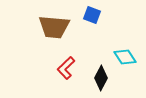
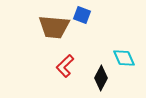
blue square: moved 10 px left
cyan diamond: moved 1 px left, 1 px down; rotated 10 degrees clockwise
red L-shape: moved 1 px left, 2 px up
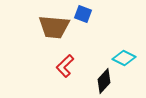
blue square: moved 1 px right, 1 px up
cyan diamond: rotated 40 degrees counterclockwise
black diamond: moved 3 px right, 3 px down; rotated 15 degrees clockwise
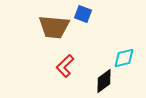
cyan diamond: rotated 40 degrees counterclockwise
black diamond: rotated 10 degrees clockwise
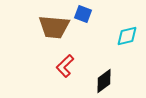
cyan diamond: moved 3 px right, 22 px up
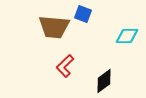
cyan diamond: rotated 15 degrees clockwise
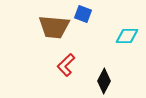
red L-shape: moved 1 px right, 1 px up
black diamond: rotated 25 degrees counterclockwise
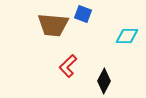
brown trapezoid: moved 1 px left, 2 px up
red L-shape: moved 2 px right, 1 px down
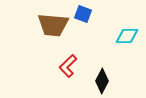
black diamond: moved 2 px left
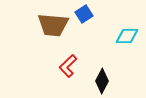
blue square: moved 1 px right; rotated 36 degrees clockwise
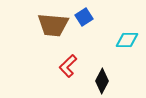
blue square: moved 3 px down
cyan diamond: moved 4 px down
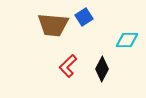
black diamond: moved 12 px up
